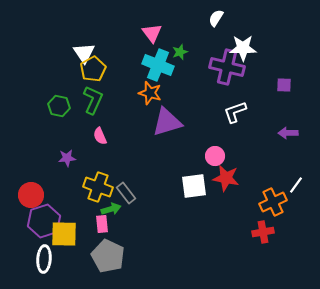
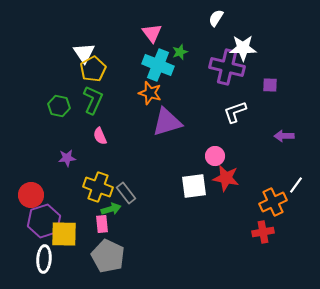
purple square: moved 14 px left
purple arrow: moved 4 px left, 3 px down
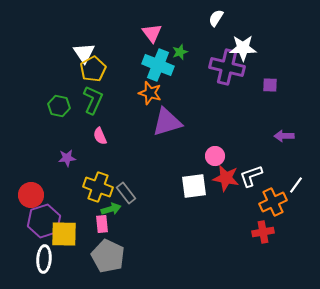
white L-shape: moved 16 px right, 64 px down
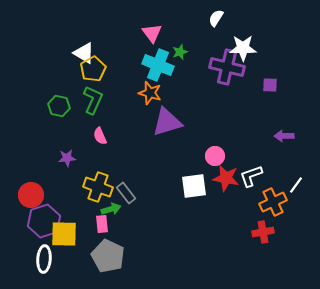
white triangle: rotated 25 degrees counterclockwise
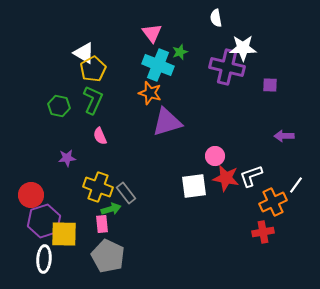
white semicircle: rotated 42 degrees counterclockwise
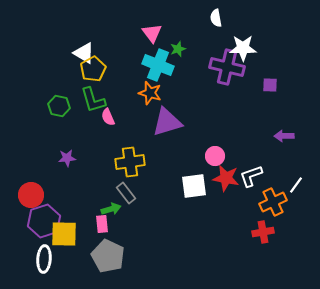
green star: moved 2 px left, 3 px up
green L-shape: rotated 140 degrees clockwise
pink semicircle: moved 8 px right, 19 px up
yellow cross: moved 32 px right, 25 px up; rotated 28 degrees counterclockwise
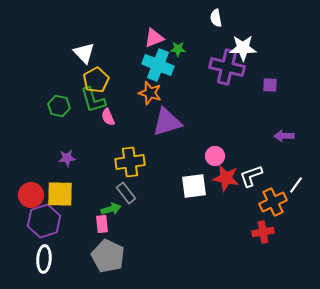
pink triangle: moved 2 px right, 5 px down; rotated 45 degrees clockwise
green star: rotated 21 degrees clockwise
white triangle: rotated 15 degrees clockwise
yellow pentagon: moved 3 px right, 11 px down
yellow square: moved 4 px left, 40 px up
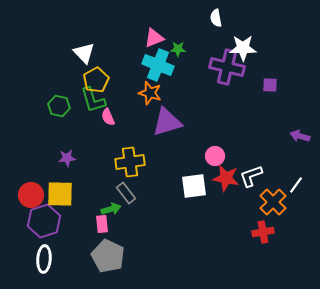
purple arrow: moved 16 px right; rotated 18 degrees clockwise
orange cross: rotated 20 degrees counterclockwise
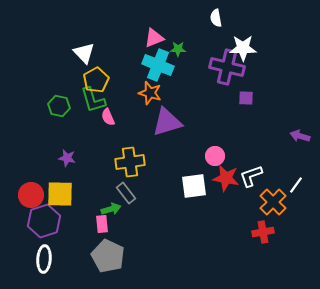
purple square: moved 24 px left, 13 px down
purple star: rotated 18 degrees clockwise
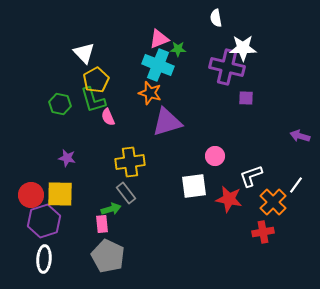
pink triangle: moved 5 px right, 1 px down
green hexagon: moved 1 px right, 2 px up
red star: moved 3 px right, 21 px down
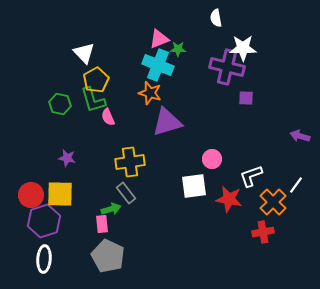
pink circle: moved 3 px left, 3 px down
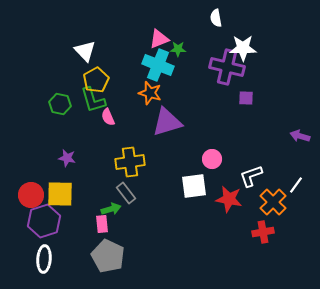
white triangle: moved 1 px right, 2 px up
